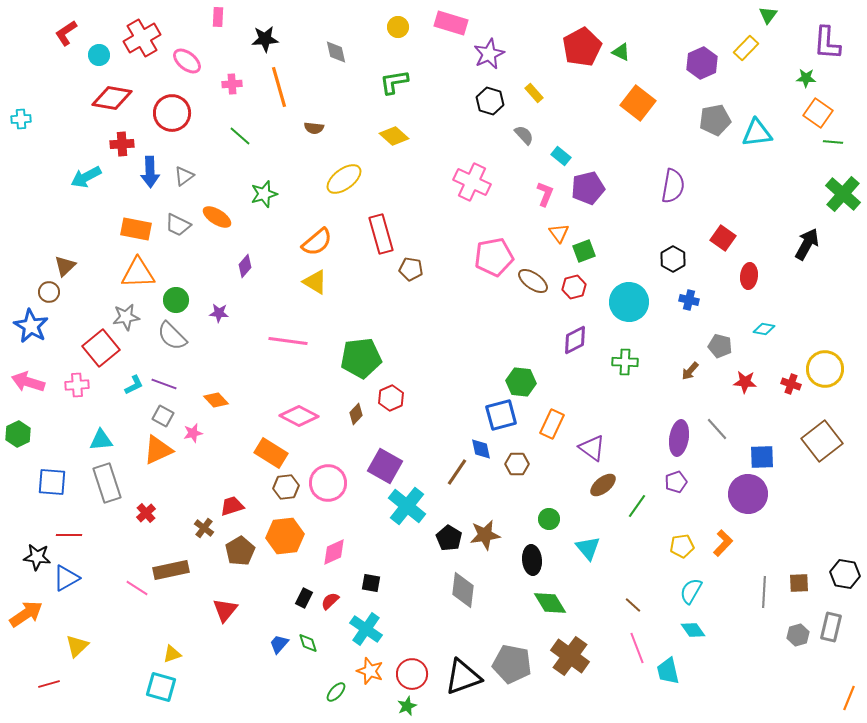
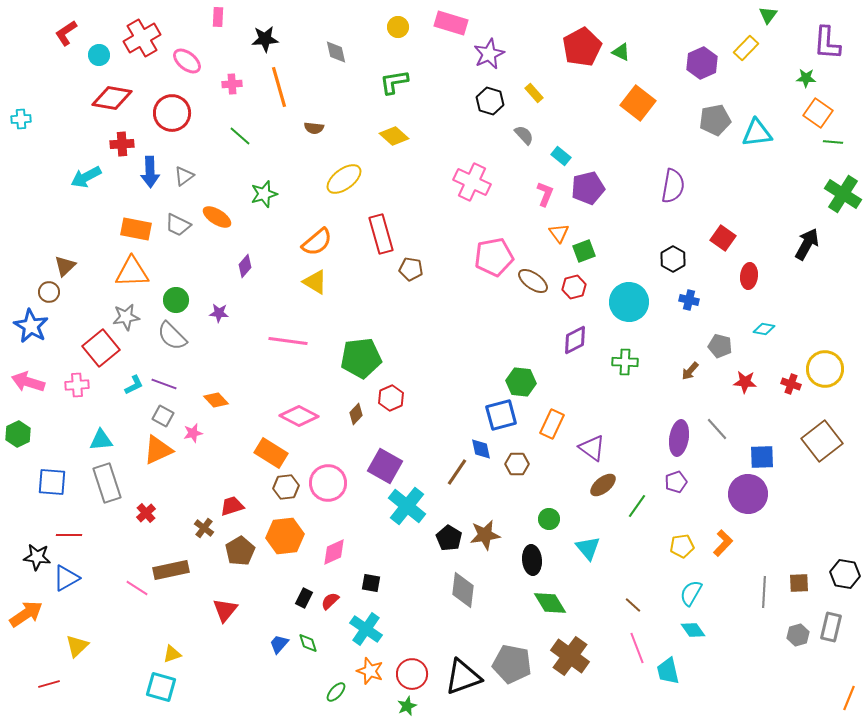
green cross at (843, 194): rotated 9 degrees counterclockwise
orange triangle at (138, 273): moved 6 px left, 1 px up
cyan semicircle at (691, 591): moved 2 px down
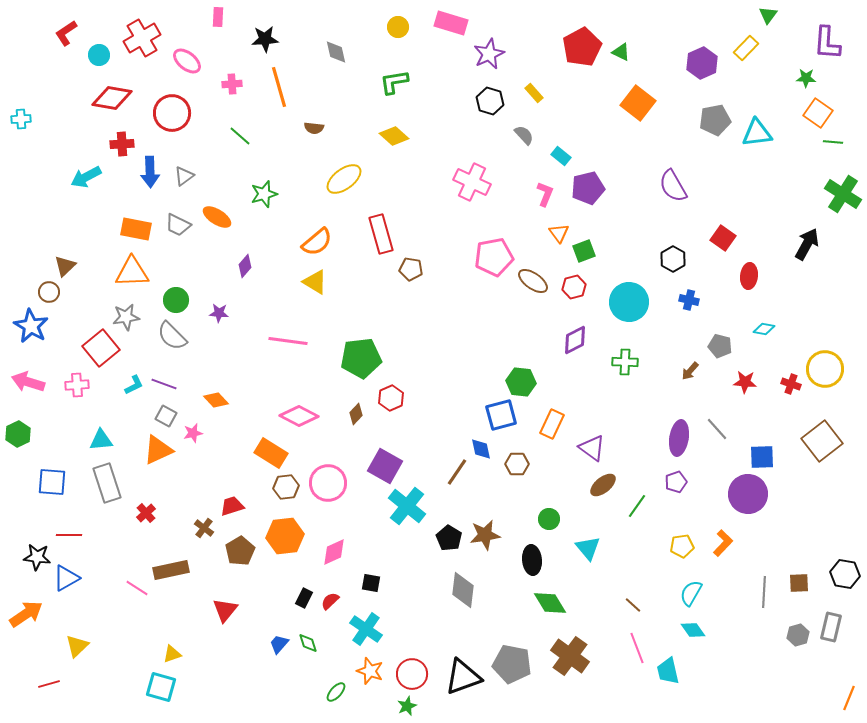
purple semicircle at (673, 186): rotated 140 degrees clockwise
gray square at (163, 416): moved 3 px right
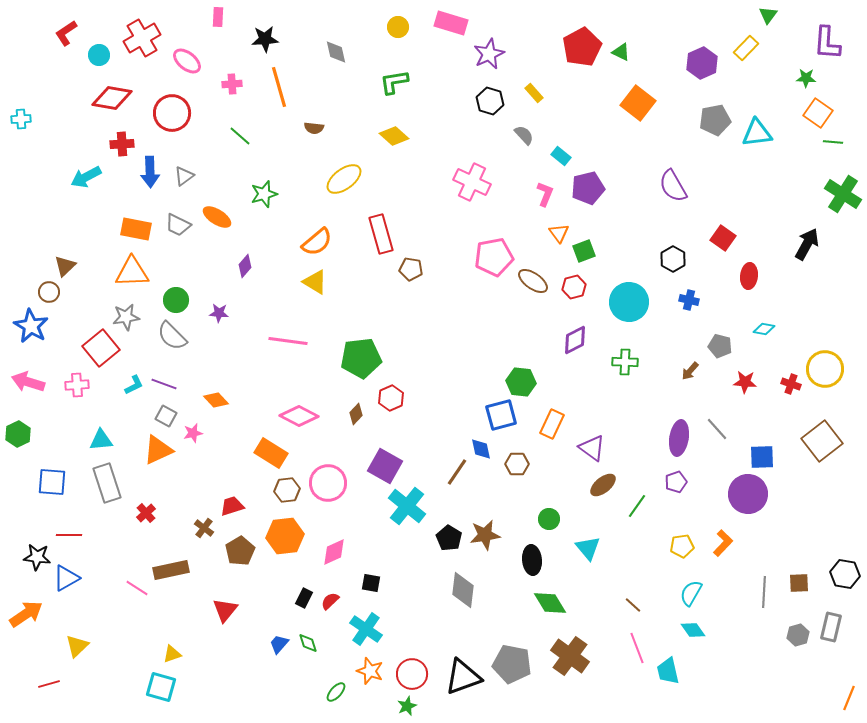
brown hexagon at (286, 487): moved 1 px right, 3 px down
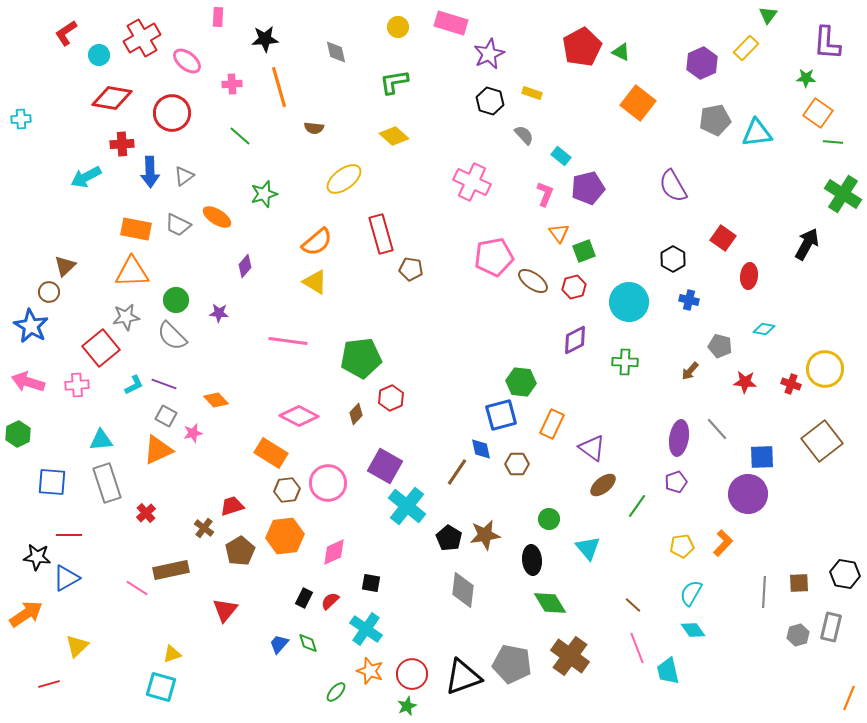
yellow rectangle at (534, 93): moved 2 px left; rotated 30 degrees counterclockwise
